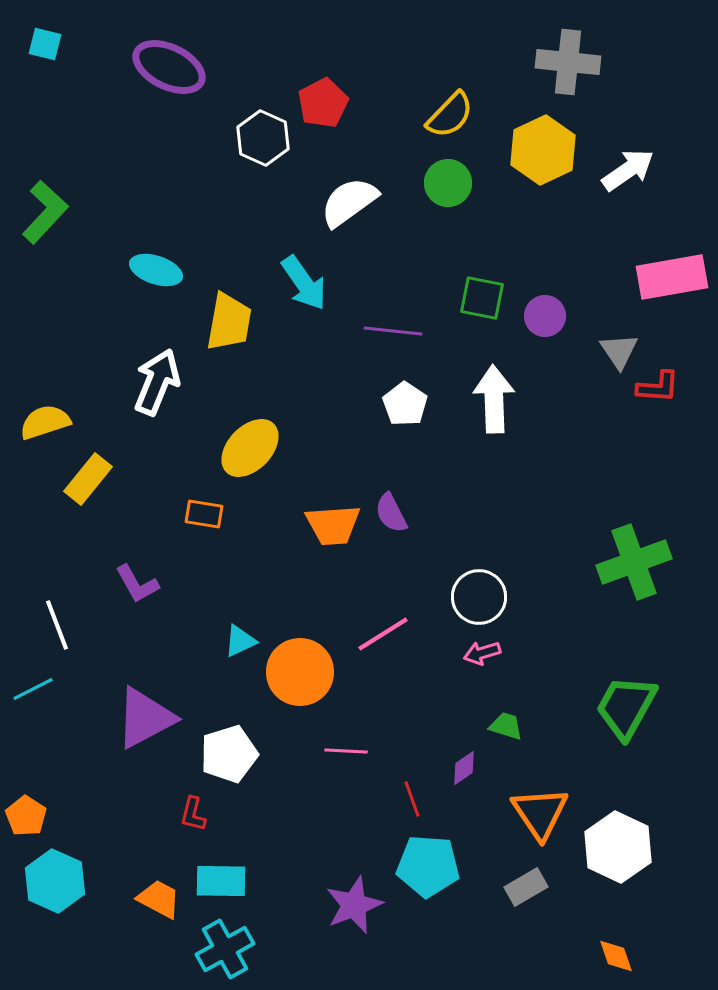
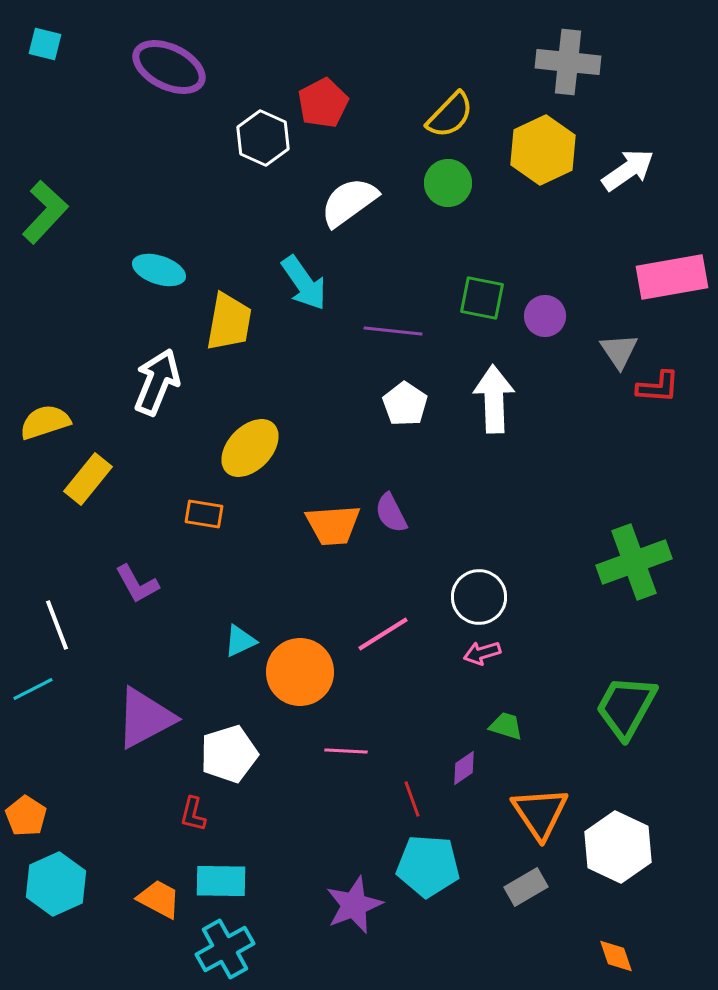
cyan ellipse at (156, 270): moved 3 px right
cyan hexagon at (55, 881): moved 1 px right, 3 px down; rotated 12 degrees clockwise
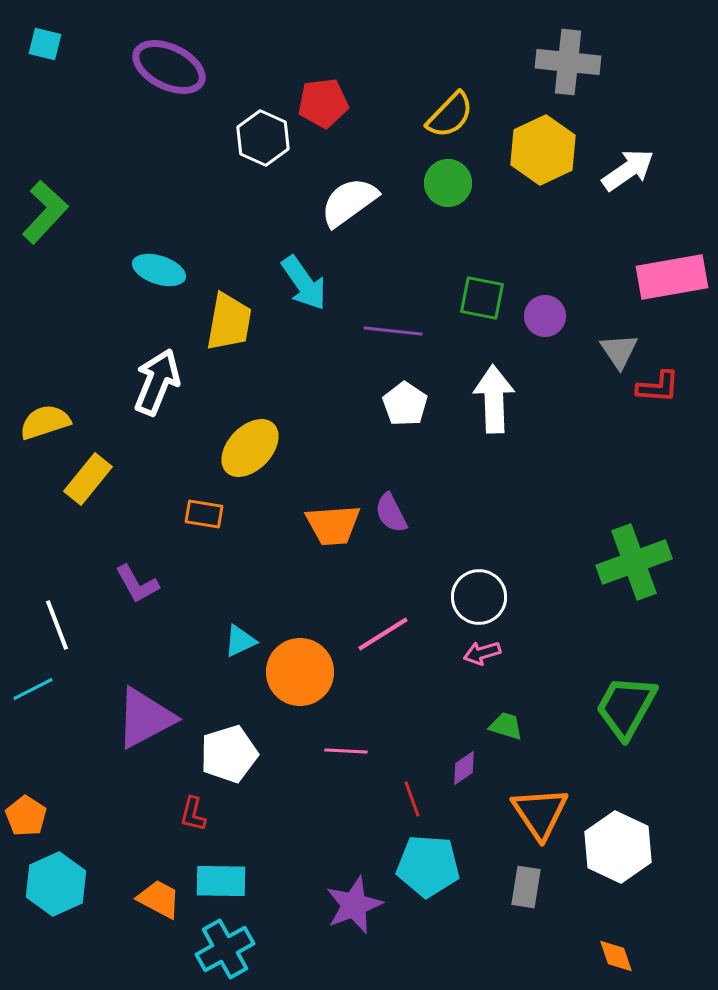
red pentagon at (323, 103): rotated 21 degrees clockwise
gray rectangle at (526, 887): rotated 51 degrees counterclockwise
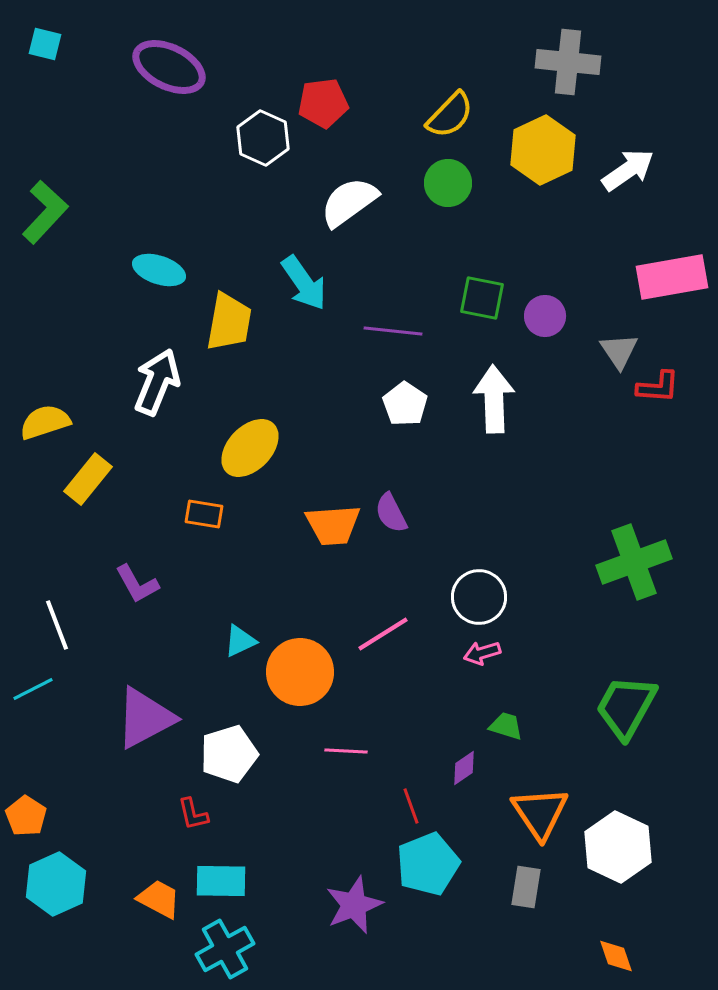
red line at (412, 799): moved 1 px left, 7 px down
red L-shape at (193, 814): rotated 27 degrees counterclockwise
cyan pentagon at (428, 866): moved 2 px up; rotated 26 degrees counterclockwise
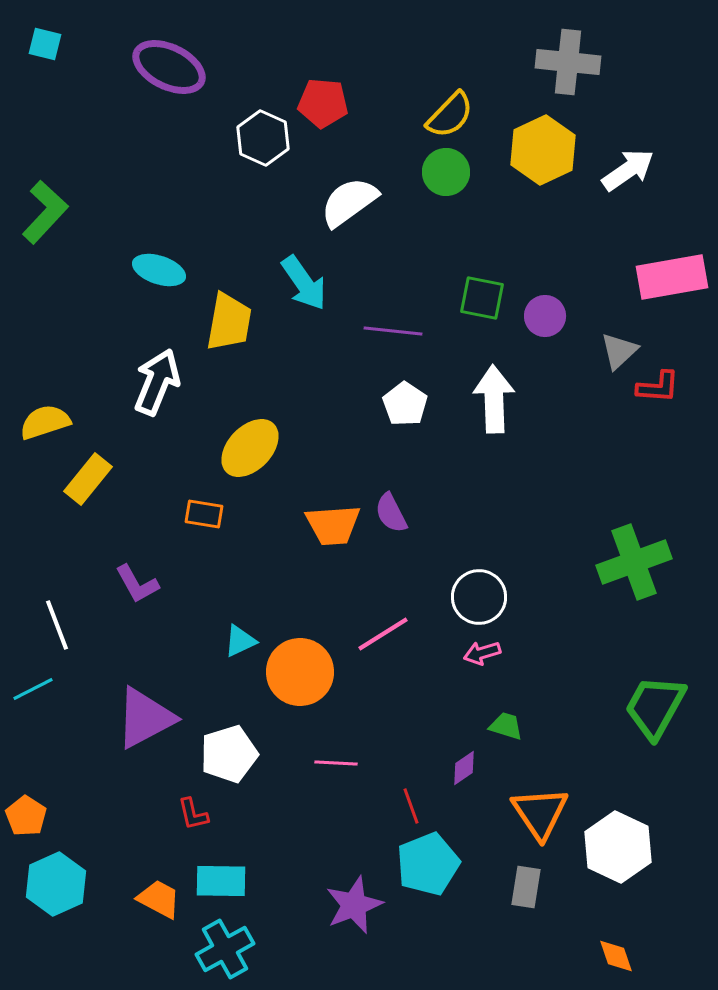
red pentagon at (323, 103): rotated 12 degrees clockwise
green circle at (448, 183): moved 2 px left, 11 px up
gray triangle at (619, 351): rotated 21 degrees clockwise
green trapezoid at (626, 707): moved 29 px right
pink line at (346, 751): moved 10 px left, 12 px down
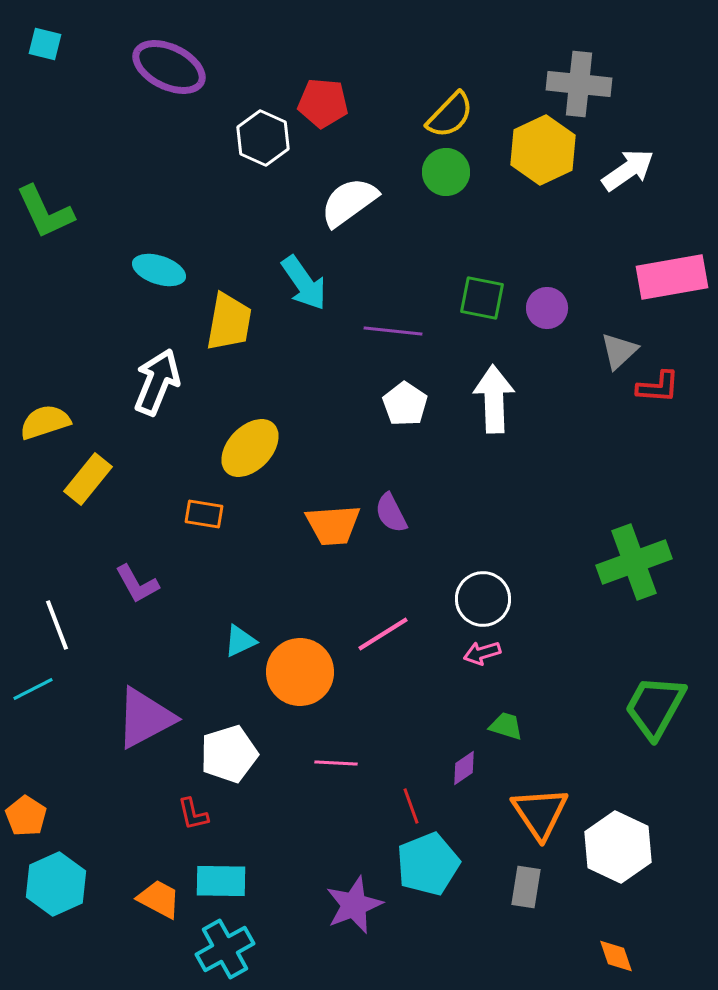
gray cross at (568, 62): moved 11 px right, 22 px down
green L-shape at (45, 212): rotated 112 degrees clockwise
purple circle at (545, 316): moved 2 px right, 8 px up
white circle at (479, 597): moved 4 px right, 2 px down
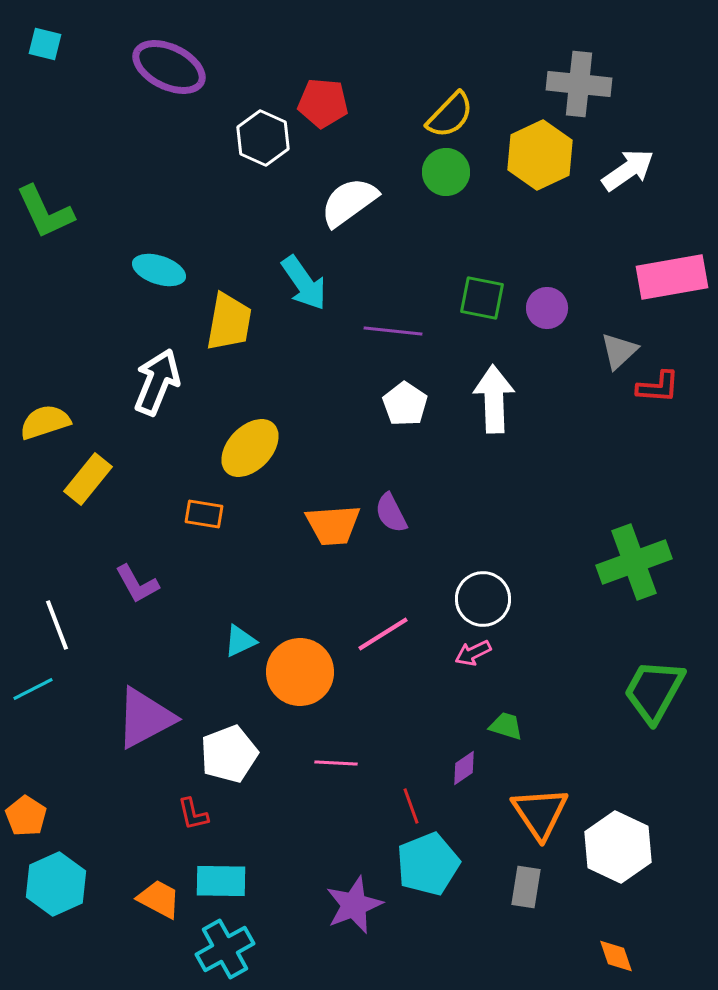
yellow hexagon at (543, 150): moved 3 px left, 5 px down
pink arrow at (482, 653): moved 9 px left; rotated 9 degrees counterclockwise
green trapezoid at (655, 707): moved 1 px left, 16 px up
white pentagon at (229, 754): rotated 4 degrees counterclockwise
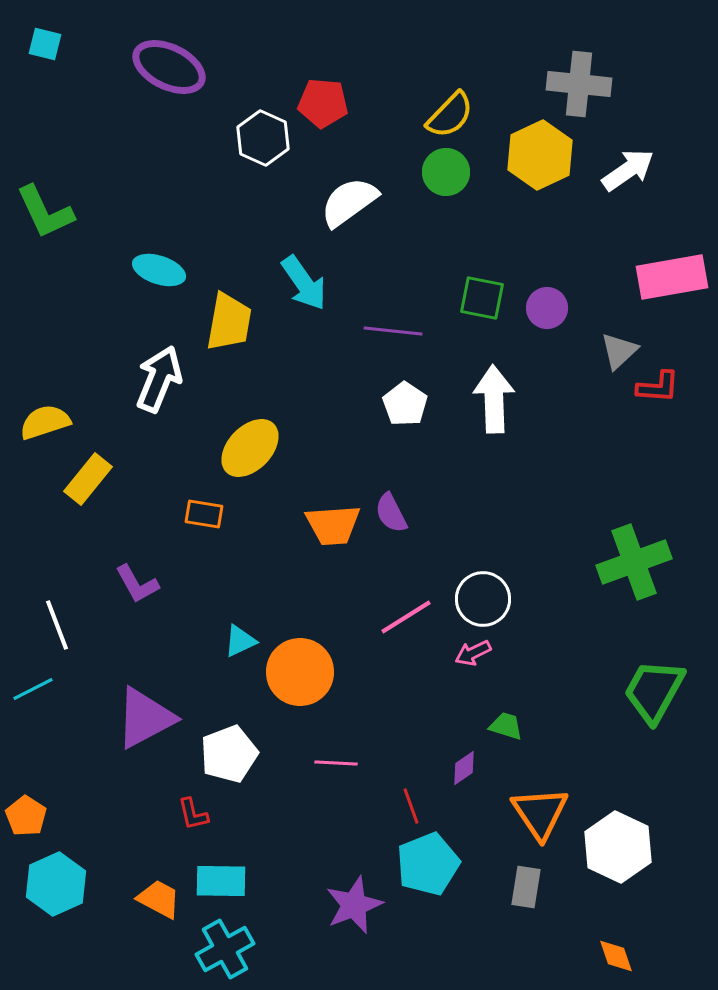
white arrow at (157, 382): moved 2 px right, 3 px up
pink line at (383, 634): moved 23 px right, 17 px up
